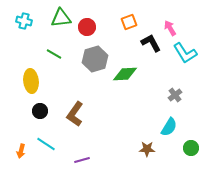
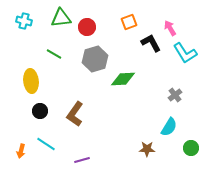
green diamond: moved 2 px left, 5 px down
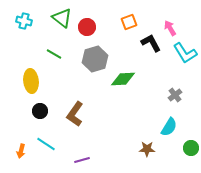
green triangle: moved 1 px right; rotated 45 degrees clockwise
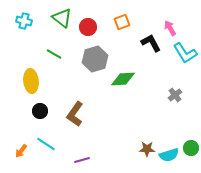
orange square: moved 7 px left
red circle: moved 1 px right
cyan semicircle: moved 28 px down; rotated 42 degrees clockwise
orange arrow: rotated 24 degrees clockwise
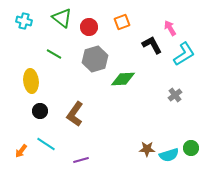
red circle: moved 1 px right
black L-shape: moved 1 px right, 2 px down
cyan L-shape: moved 1 px left, 1 px down; rotated 90 degrees counterclockwise
purple line: moved 1 px left
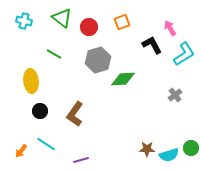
gray hexagon: moved 3 px right, 1 px down
